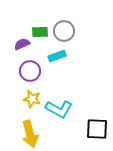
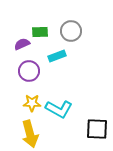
gray circle: moved 7 px right
purple circle: moved 1 px left
yellow star: moved 4 px down; rotated 12 degrees counterclockwise
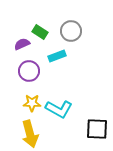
green rectangle: rotated 35 degrees clockwise
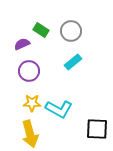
green rectangle: moved 1 px right, 2 px up
cyan rectangle: moved 16 px right, 6 px down; rotated 18 degrees counterclockwise
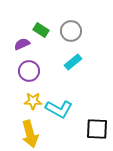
yellow star: moved 1 px right, 2 px up
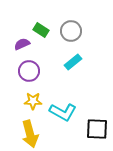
cyan L-shape: moved 4 px right, 3 px down
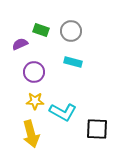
green rectangle: rotated 14 degrees counterclockwise
purple semicircle: moved 2 px left
cyan rectangle: rotated 54 degrees clockwise
purple circle: moved 5 px right, 1 px down
yellow star: moved 2 px right
yellow arrow: moved 1 px right
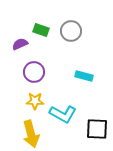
cyan rectangle: moved 11 px right, 14 px down
cyan L-shape: moved 2 px down
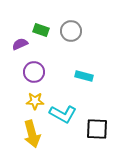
yellow arrow: moved 1 px right
